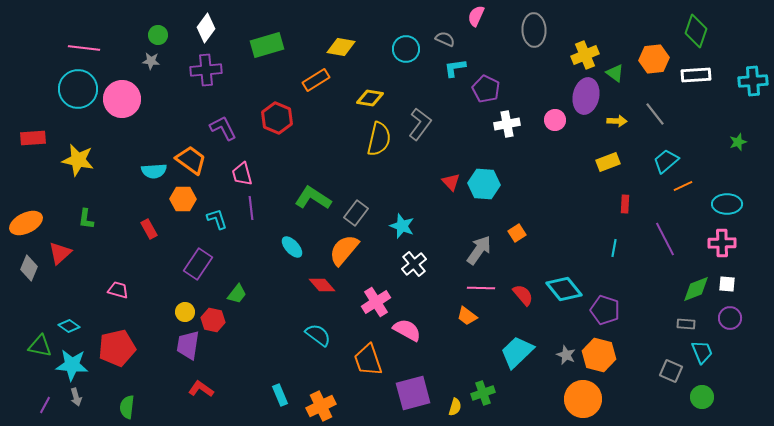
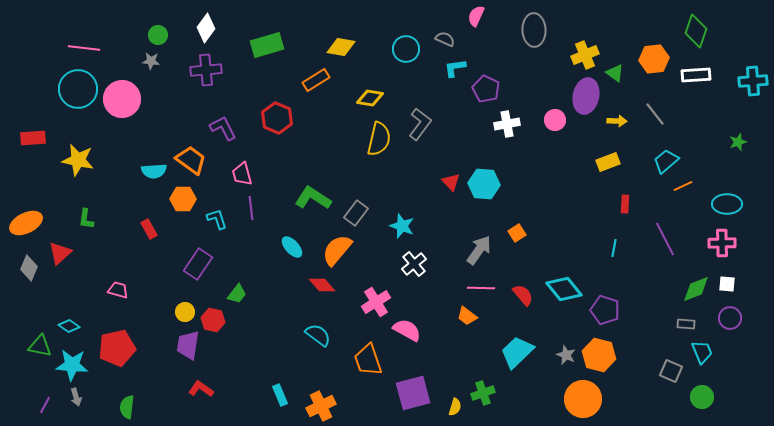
orange semicircle at (344, 250): moved 7 px left
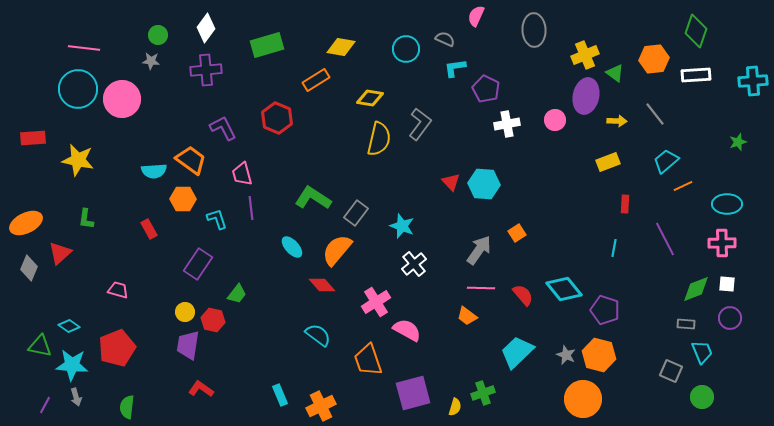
red pentagon at (117, 348): rotated 9 degrees counterclockwise
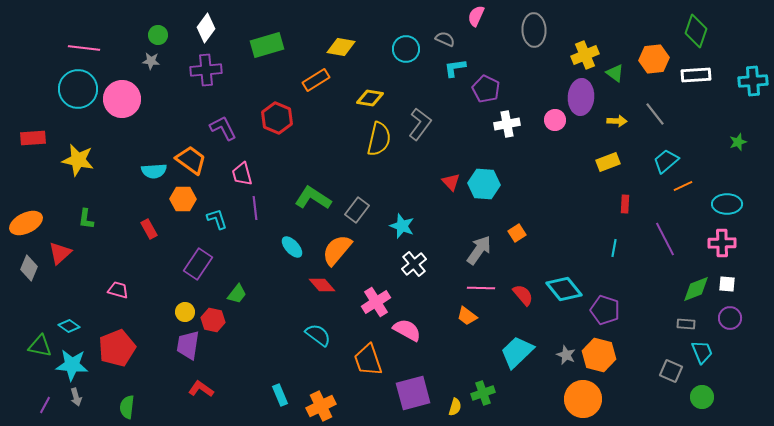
purple ellipse at (586, 96): moved 5 px left, 1 px down; rotated 8 degrees counterclockwise
purple line at (251, 208): moved 4 px right
gray rectangle at (356, 213): moved 1 px right, 3 px up
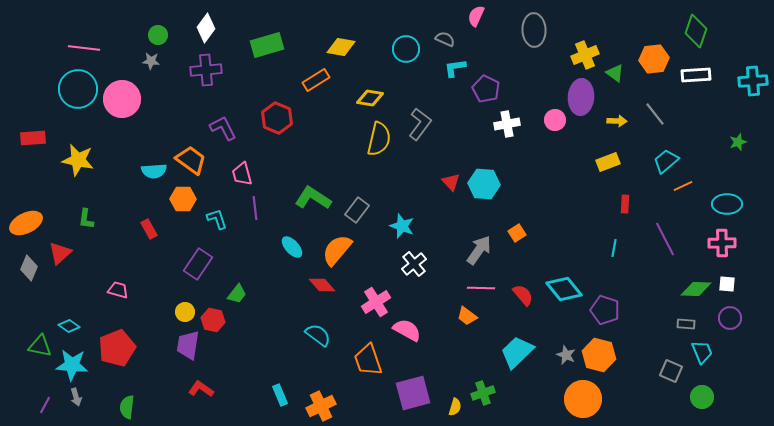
green diamond at (696, 289): rotated 24 degrees clockwise
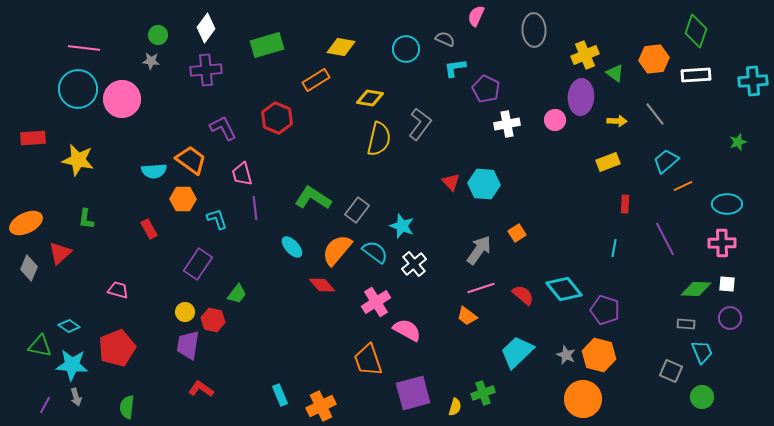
pink line at (481, 288): rotated 20 degrees counterclockwise
red semicircle at (523, 295): rotated 10 degrees counterclockwise
cyan semicircle at (318, 335): moved 57 px right, 83 px up
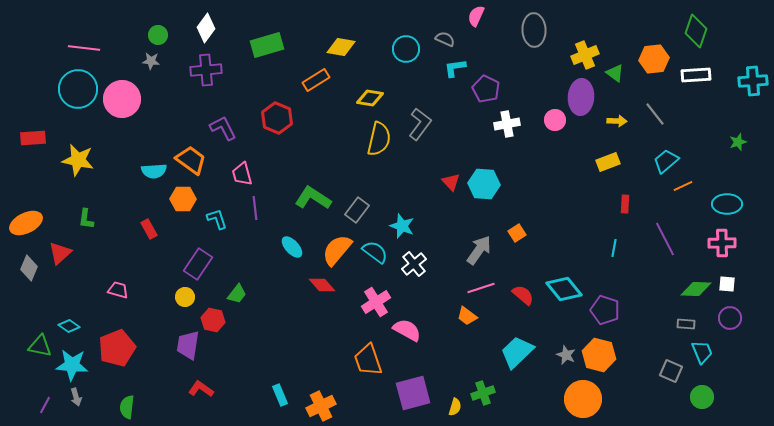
yellow circle at (185, 312): moved 15 px up
